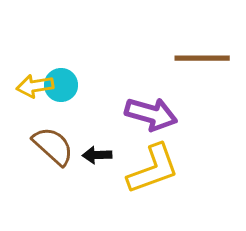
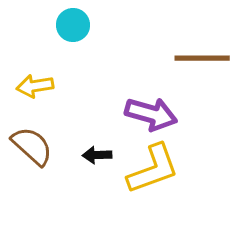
cyan circle: moved 12 px right, 60 px up
brown semicircle: moved 21 px left
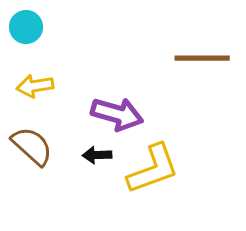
cyan circle: moved 47 px left, 2 px down
purple arrow: moved 34 px left
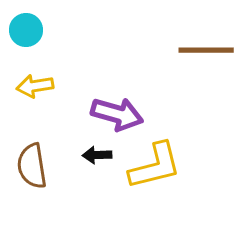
cyan circle: moved 3 px down
brown line: moved 4 px right, 8 px up
brown semicircle: moved 20 px down; rotated 141 degrees counterclockwise
yellow L-shape: moved 2 px right, 3 px up; rotated 6 degrees clockwise
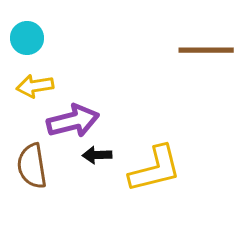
cyan circle: moved 1 px right, 8 px down
purple arrow: moved 44 px left, 7 px down; rotated 30 degrees counterclockwise
yellow L-shape: moved 3 px down
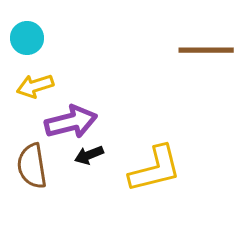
yellow arrow: rotated 9 degrees counterclockwise
purple arrow: moved 2 px left, 1 px down
black arrow: moved 8 px left; rotated 20 degrees counterclockwise
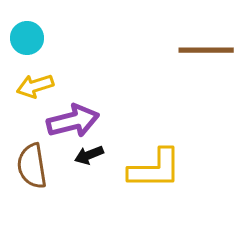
purple arrow: moved 2 px right, 1 px up
yellow L-shape: rotated 14 degrees clockwise
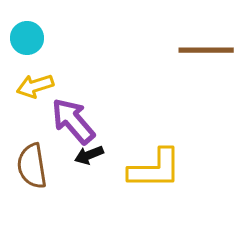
purple arrow: rotated 117 degrees counterclockwise
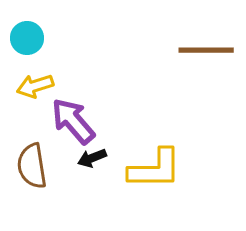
black arrow: moved 3 px right, 3 px down
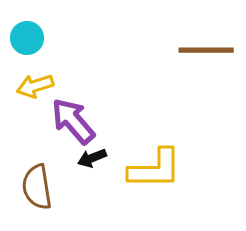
brown semicircle: moved 5 px right, 21 px down
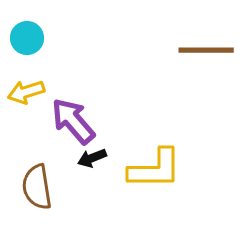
yellow arrow: moved 9 px left, 6 px down
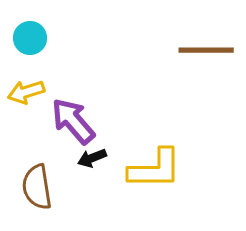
cyan circle: moved 3 px right
